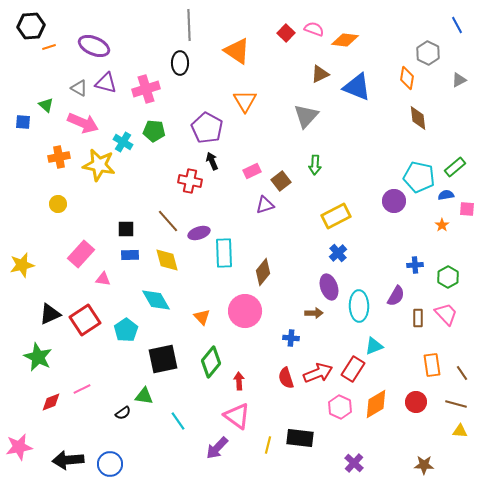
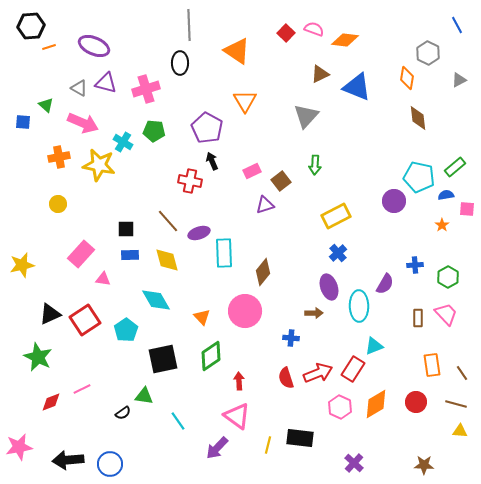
purple semicircle at (396, 296): moved 11 px left, 12 px up
green diamond at (211, 362): moved 6 px up; rotated 16 degrees clockwise
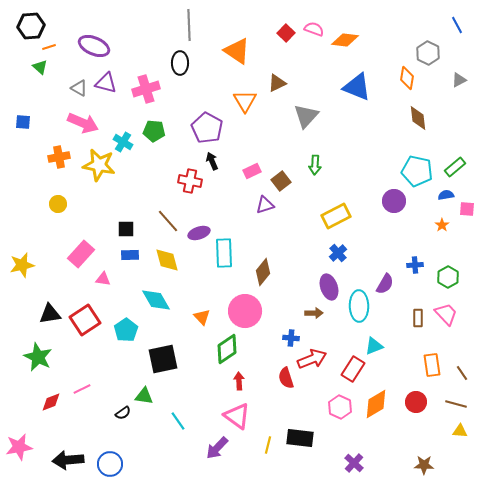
brown triangle at (320, 74): moved 43 px left, 9 px down
green triangle at (46, 105): moved 6 px left, 38 px up
cyan pentagon at (419, 177): moved 2 px left, 6 px up
black triangle at (50, 314): rotated 15 degrees clockwise
green diamond at (211, 356): moved 16 px right, 7 px up
red arrow at (318, 373): moved 6 px left, 14 px up
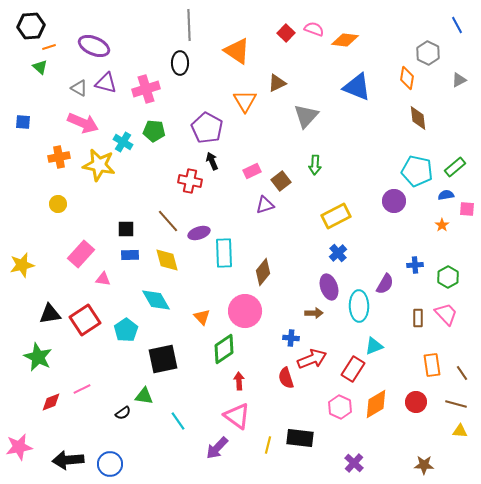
green diamond at (227, 349): moved 3 px left
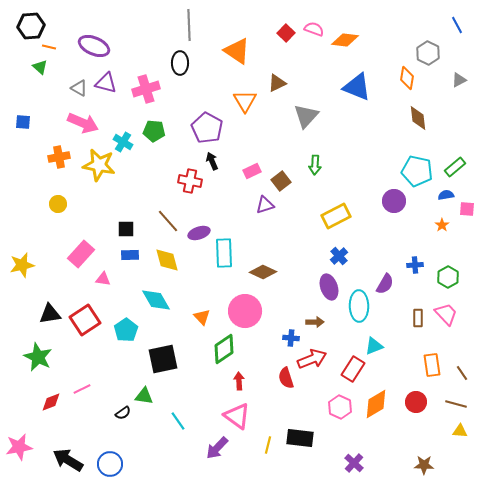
orange line at (49, 47): rotated 32 degrees clockwise
blue cross at (338, 253): moved 1 px right, 3 px down
brown diamond at (263, 272): rotated 76 degrees clockwise
brown arrow at (314, 313): moved 1 px right, 9 px down
black arrow at (68, 460): rotated 36 degrees clockwise
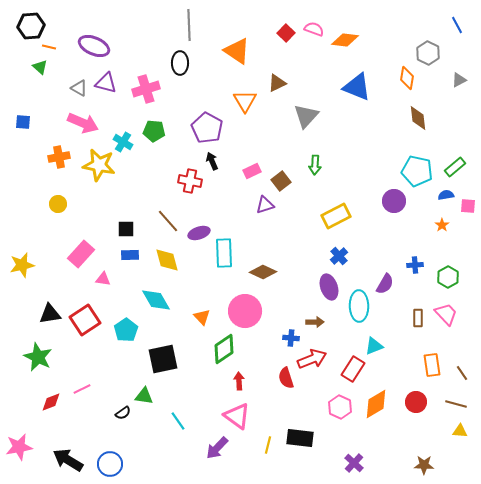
pink square at (467, 209): moved 1 px right, 3 px up
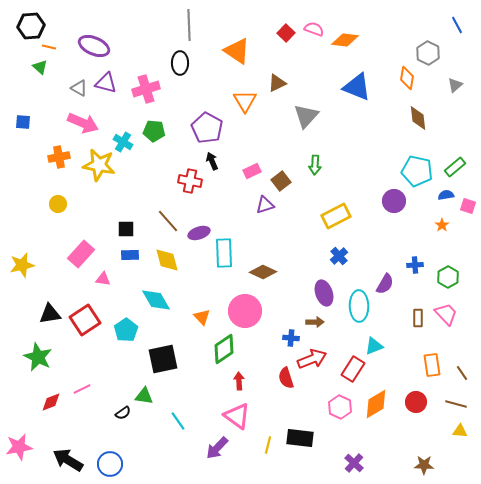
gray triangle at (459, 80): moved 4 px left, 5 px down; rotated 14 degrees counterclockwise
pink square at (468, 206): rotated 14 degrees clockwise
purple ellipse at (329, 287): moved 5 px left, 6 px down
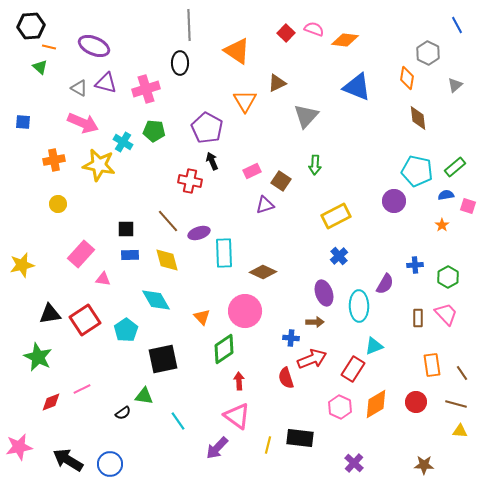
orange cross at (59, 157): moved 5 px left, 3 px down
brown square at (281, 181): rotated 18 degrees counterclockwise
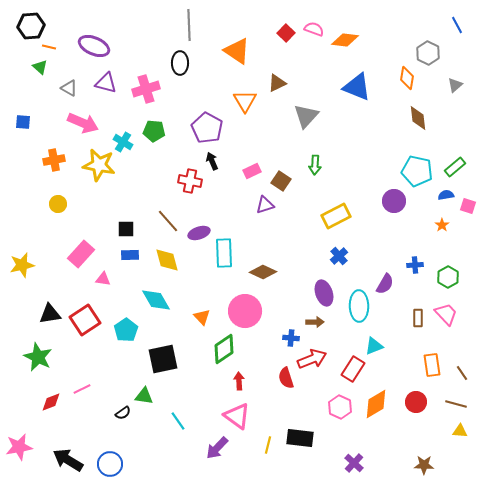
gray triangle at (79, 88): moved 10 px left
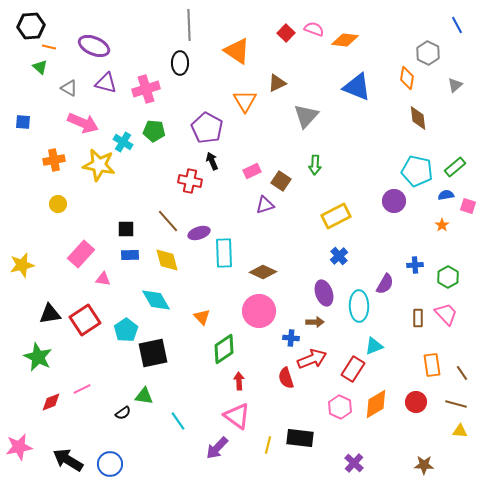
pink circle at (245, 311): moved 14 px right
black square at (163, 359): moved 10 px left, 6 px up
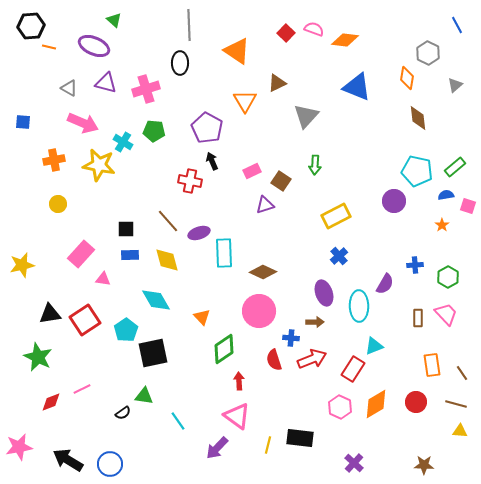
green triangle at (40, 67): moved 74 px right, 47 px up
red semicircle at (286, 378): moved 12 px left, 18 px up
